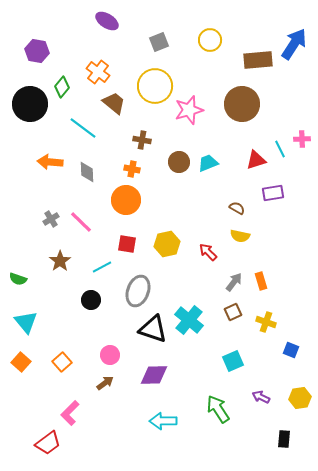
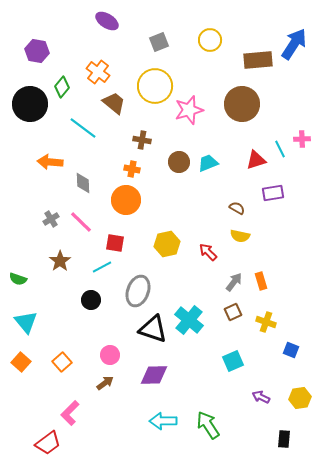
gray diamond at (87, 172): moved 4 px left, 11 px down
red square at (127, 244): moved 12 px left, 1 px up
green arrow at (218, 409): moved 10 px left, 16 px down
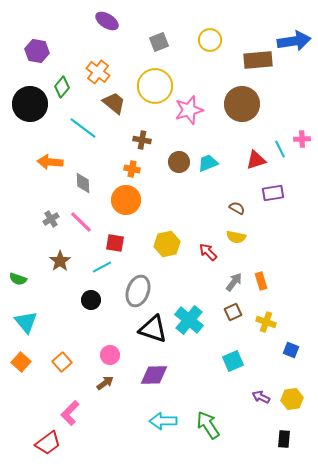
blue arrow at (294, 44): moved 3 px up; rotated 48 degrees clockwise
yellow semicircle at (240, 236): moved 4 px left, 1 px down
yellow hexagon at (300, 398): moved 8 px left, 1 px down
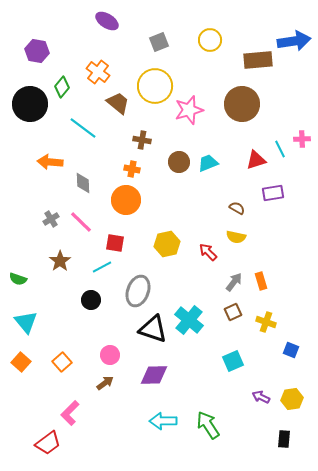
brown trapezoid at (114, 103): moved 4 px right
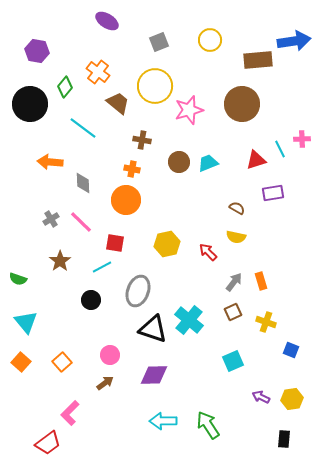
green diamond at (62, 87): moved 3 px right
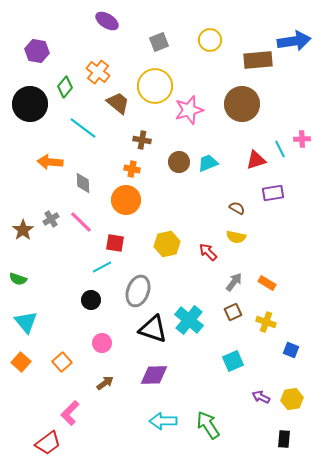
brown star at (60, 261): moved 37 px left, 31 px up
orange rectangle at (261, 281): moved 6 px right, 2 px down; rotated 42 degrees counterclockwise
pink circle at (110, 355): moved 8 px left, 12 px up
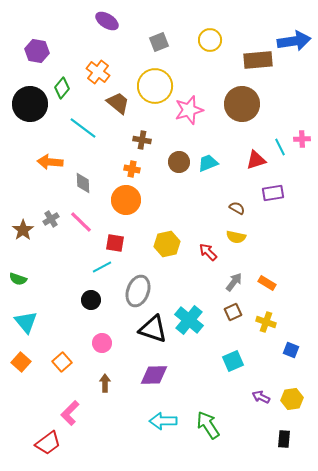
green diamond at (65, 87): moved 3 px left, 1 px down
cyan line at (280, 149): moved 2 px up
brown arrow at (105, 383): rotated 54 degrees counterclockwise
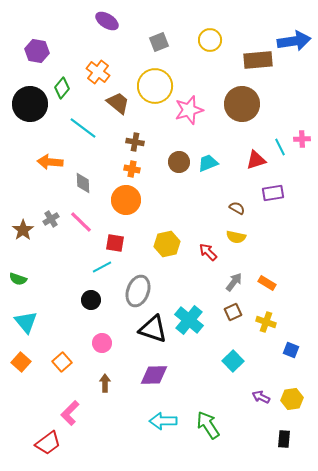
brown cross at (142, 140): moved 7 px left, 2 px down
cyan square at (233, 361): rotated 20 degrees counterclockwise
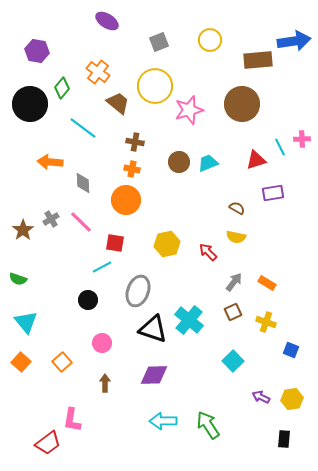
black circle at (91, 300): moved 3 px left
pink L-shape at (70, 413): moved 2 px right, 7 px down; rotated 35 degrees counterclockwise
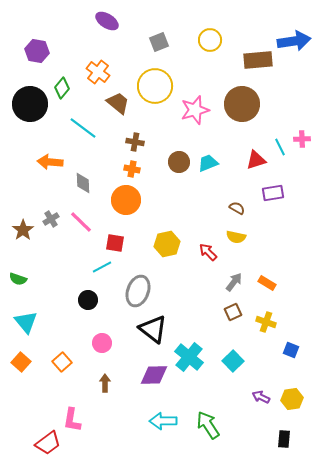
pink star at (189, 110): moved 6 px right
cyan cross at (189, 320): moved 37 px down
black triangle at (153, 329): rotated 20 degrees clockwise
